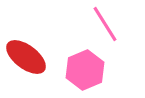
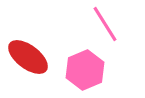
red ellipse: moved 2 px right
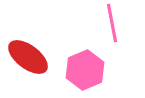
pink line: moved 7 px right, 1 px up; rotated 21 degrees clockwise
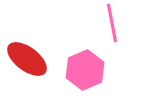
red ellipse: moved 1 px left, 2 px down
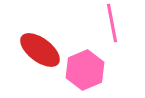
red ellipse: moved 13 px right, 9 px up
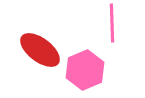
pink line: rotated 9 degrees clockwise
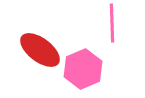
pink hexagon: moved 2 px left, 1 px up
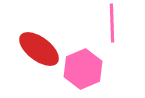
red ellipse: moved 1 px left, 1 px up
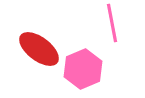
pink line: rotated 9 degrees counterclockwise
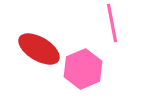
red ellipse: rotated 6 degrees counterclockwise
